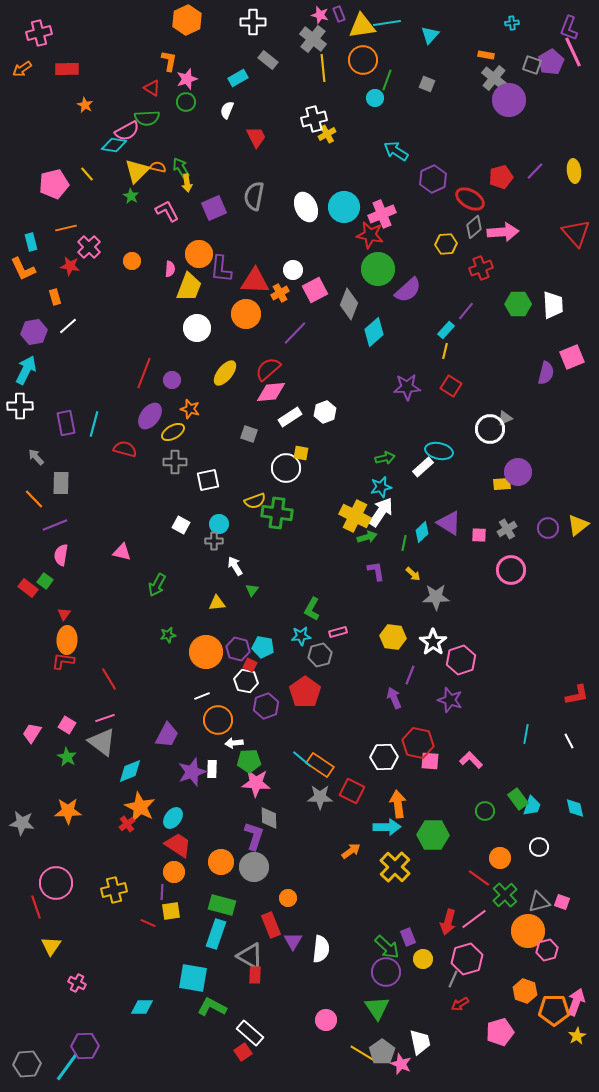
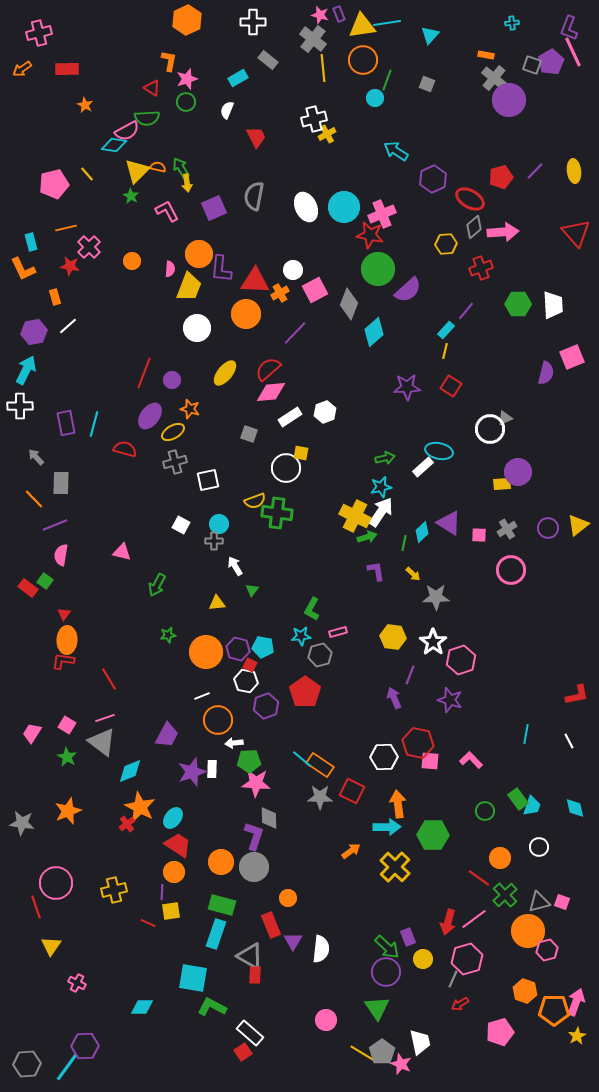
gray cross at (175, 462): rotated 15 degrees counterclockwise
orange star at (68, 811): rotated 20 degrees counterclockwise
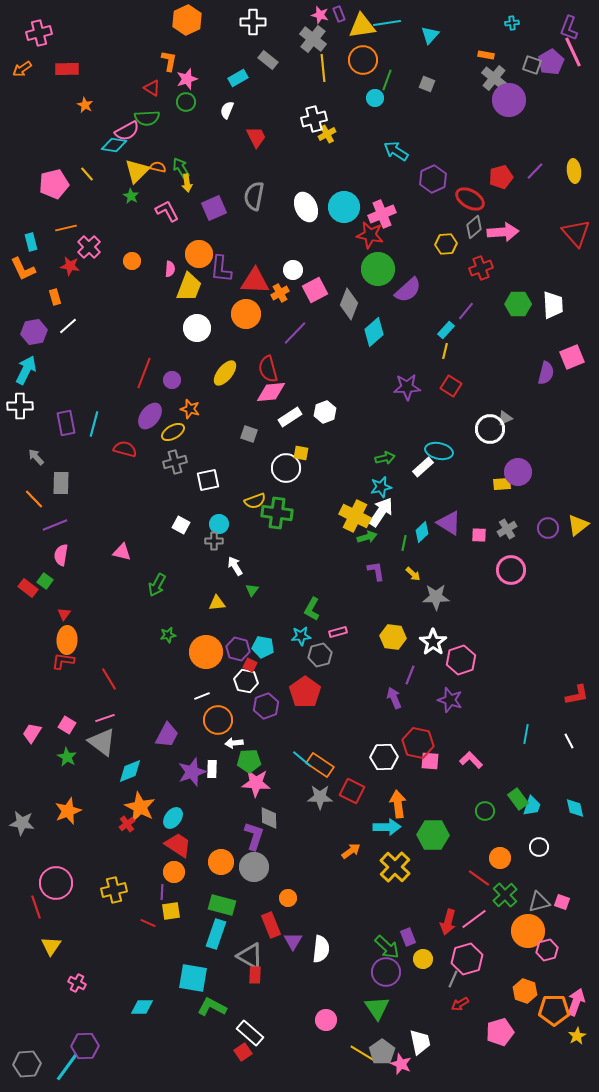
red semicircle at (268, 369): rotated 64 degrees counterclockwise
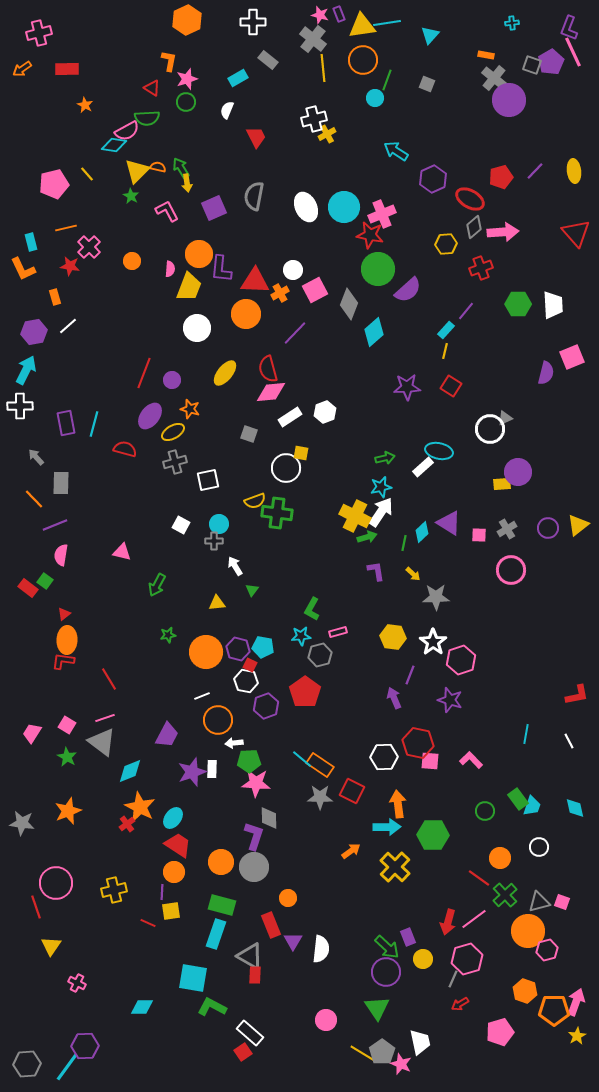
red triangle at (64, 614): rotated 16 degrees clockwise
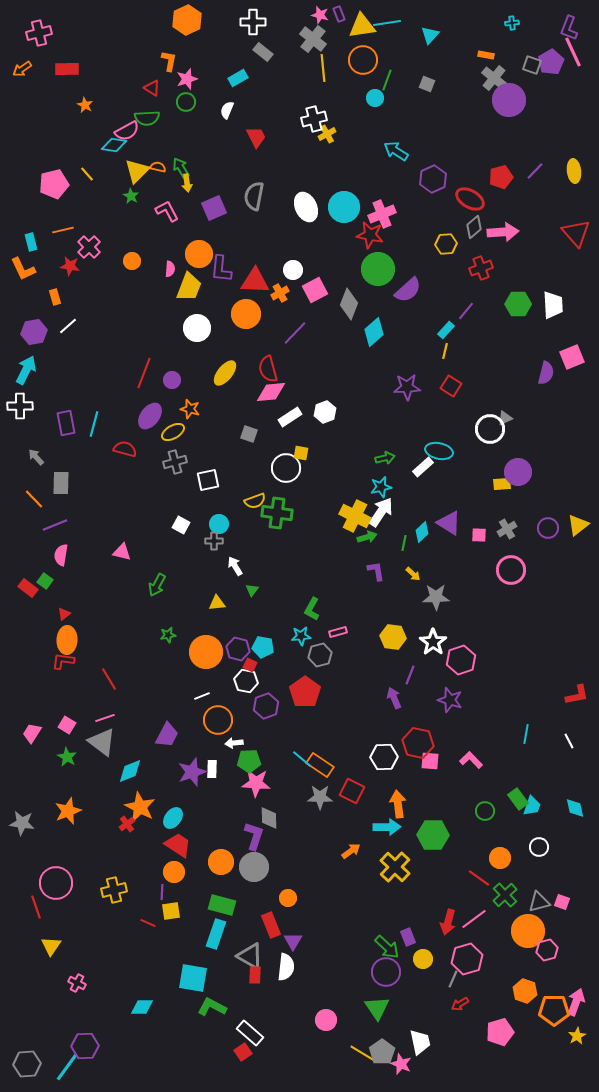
gray rectangle at (268, 60): moved 5 px left, 8 px up
orange line at (66, 228): moved 3 px left, 2 px down
white semicircle at (321, 949): moved 35 px left, 18 px down
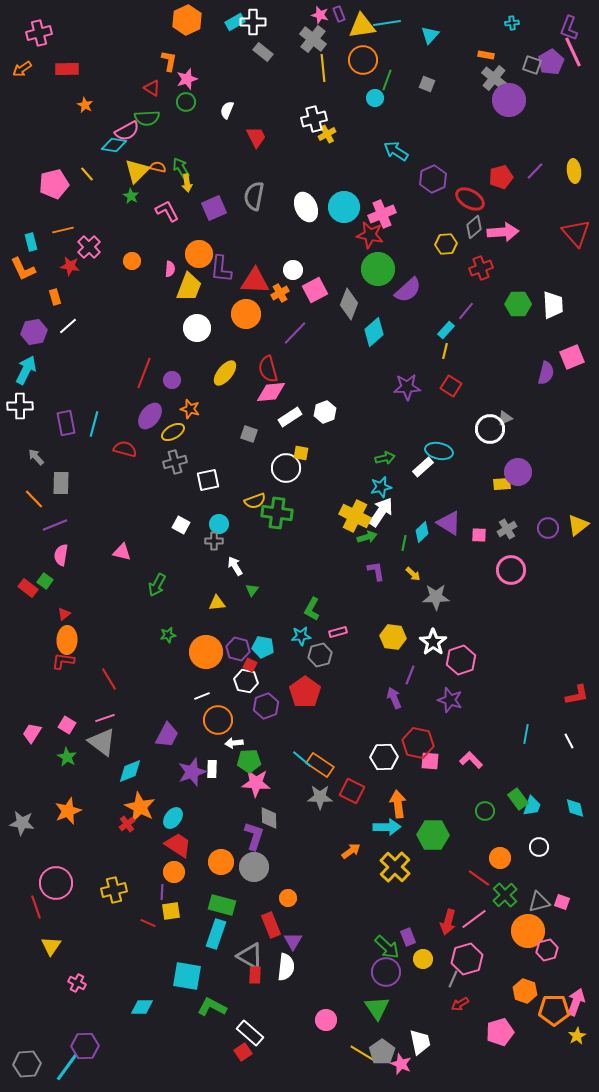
cyan rectangle at (238, 78): moved 3 px left, 56 px up
cyan square at (193, 978): moved 6 px left, 2 px up
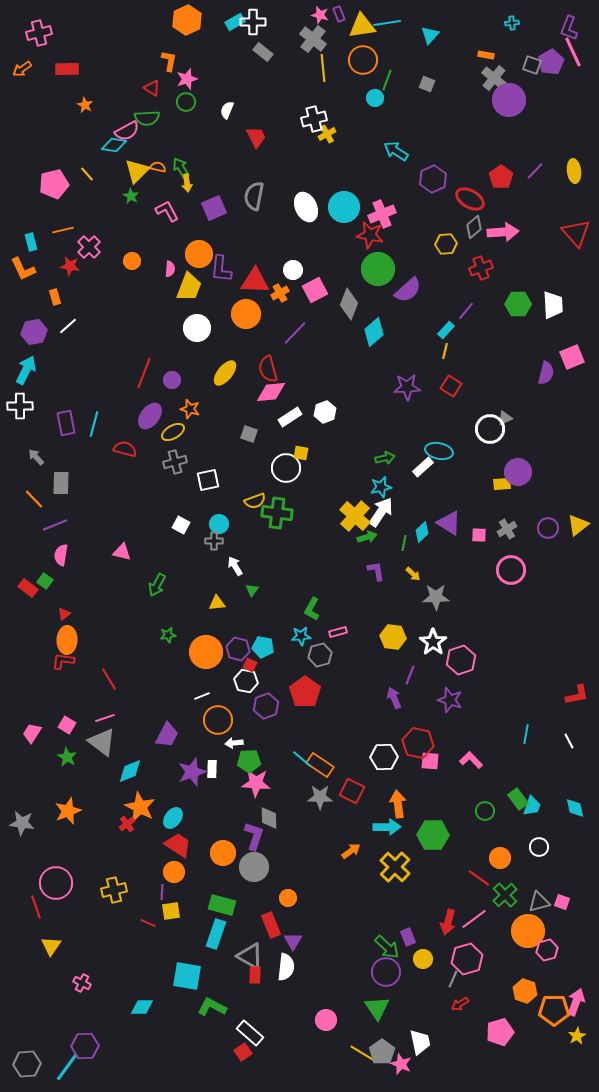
red pentagon at (501, 177): rotated 20 degrees counterclockwise
yellow cross at (355, 516): rotated 16 degrees clockwise
orange circle at (221, 862): moved 2 px right, 9 px up
pink cross at (77, 983): moved 5 px right
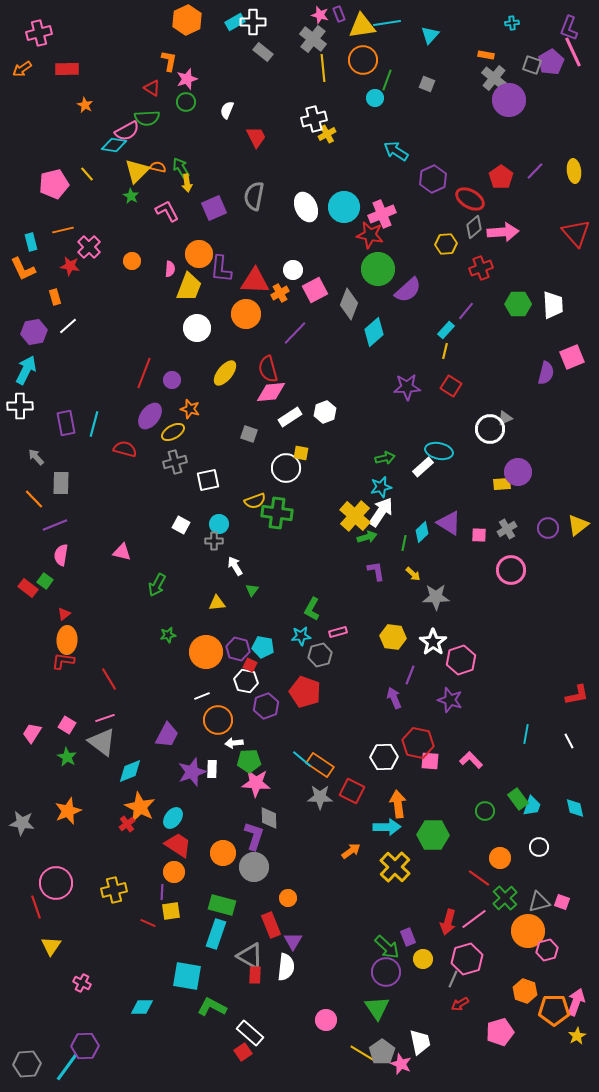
red pentagon at (305, 692): rotated 16 degrees counterclockwise
green cross at (505, 895): moved 3 px down
